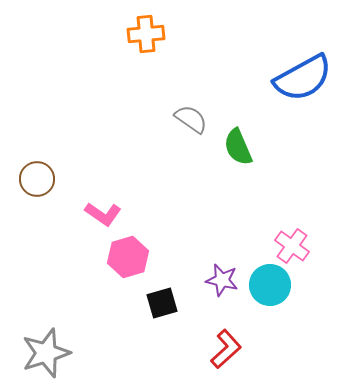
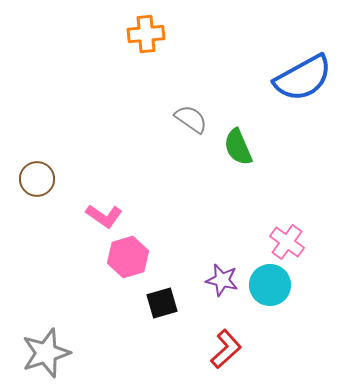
pink L-shape: moved 1 px right, 2 px down
pink cross: moved 5 px left, 4 px up
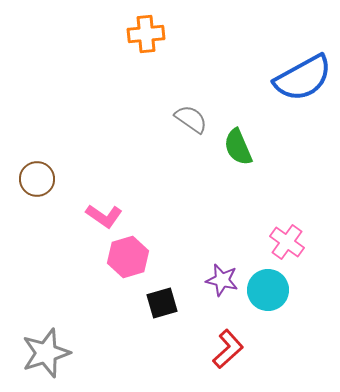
cyan circle: moved 2 px left, 5 px down
red L-shape: moved 2 px right
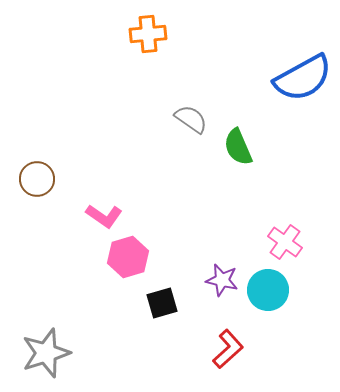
orange cross: moved 2 px right
pink cross: moved 2 px left
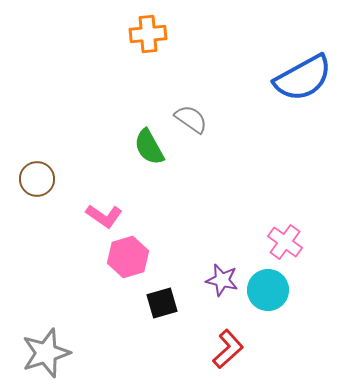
green semicircle: moved 89 px left; rotated 6 degrees counterclockwise
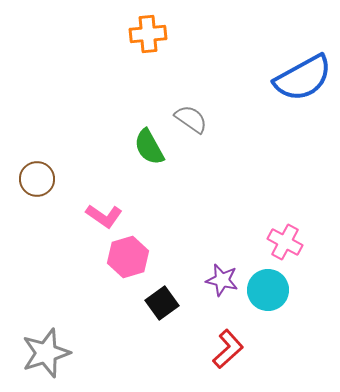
pink cross: rotated 8 degrees counterclockwise
black square: rotated 20 degrees counterclockwise
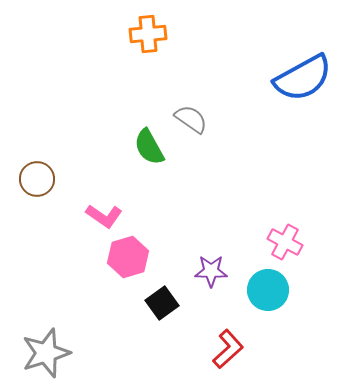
purple star: moved 11 px left, 9 px up; rotated 12 degrees counterclockwise
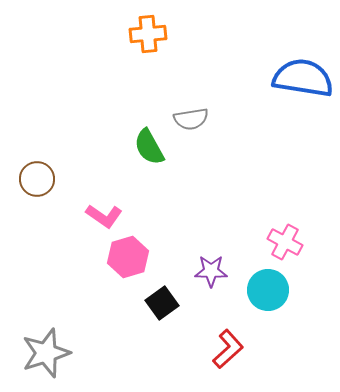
blue semicircle: rotated 142 degrees counterclockwise
gray semicircle: rotated 136 degrees clockwise
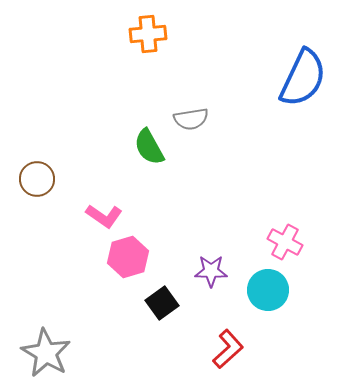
blue semicircle: rotated 106 degrees clockwise
gray star: rotated 24 degrees counterclockwise
